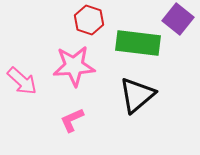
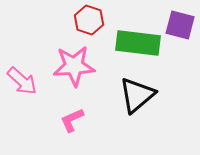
purple square: moved 2 px right, 6 px down; rotated 24 degrees counterclockwise
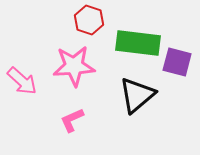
purple square: moved 3 px left, 37 px down
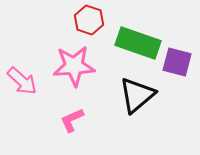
green rectangle: rotated 12 degrees clockwise
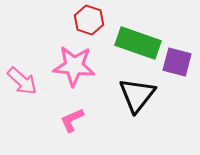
pink star: rotated 9 degrees clockwise
black triangle: rotated 12 degrees counterclockwise
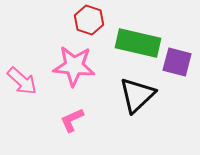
green rectangle: rotated 6 degrees counterclockwise
black triangle: rotated 9 degrees clockwise
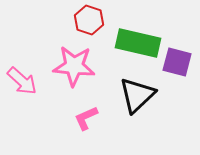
pink L-shape: moved 14 px right, 2 px up
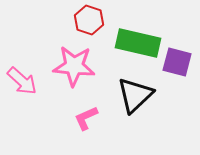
black triangle: moved 2 px left
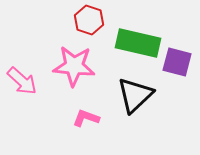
pink L-shape: rotated 44 degrees clockwise
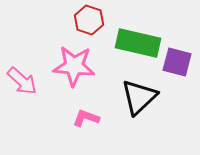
black triangle: moved 4 px right, 2 px down
